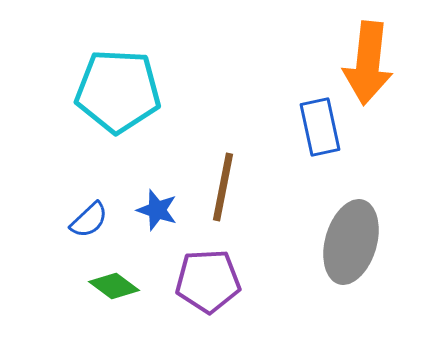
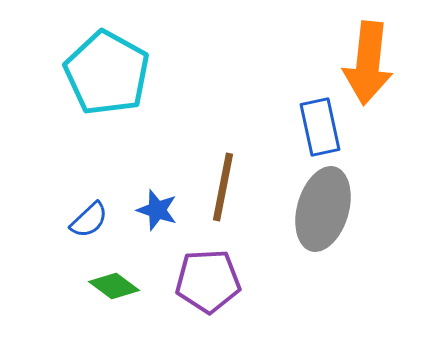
cyan pentagon: moved 11 px left, 18 px up; rotated 26 degrees clockwise
gray ellipse: moved 28 px left, 33 px up
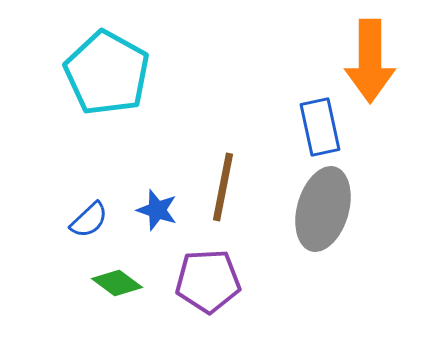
orange arrow: moved 2 px right, 2 px up; rotated 6 degrees counterclockwise
green diamond: moved 3 px right, 3 px up
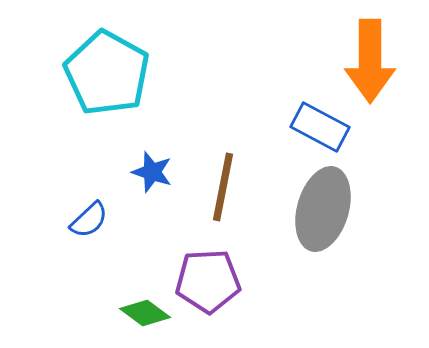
blue rectangle: rotated 50 degrees counterclockwise
blue star: moved 5 px left, 38 px up
green diamond: moved 28 px right, 30 px down
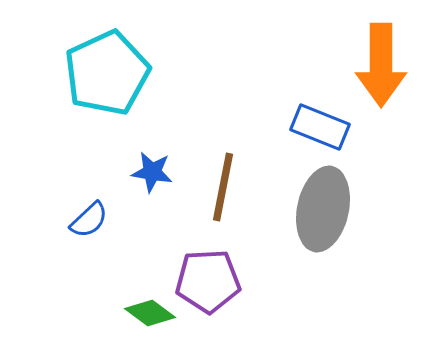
orange arrow: moved 11 px right, 4 px down
cyan pentagon: rotated 18 degrees clockwise
blue rectangle: rotated 6 degrees counterclockwise
blue star: rotated 9 degrees counterclockwise
gray ellipse: rotated 4 degrees counterclockwise
green diamond: moved 5 px right
